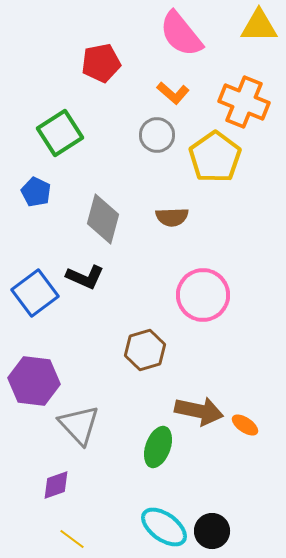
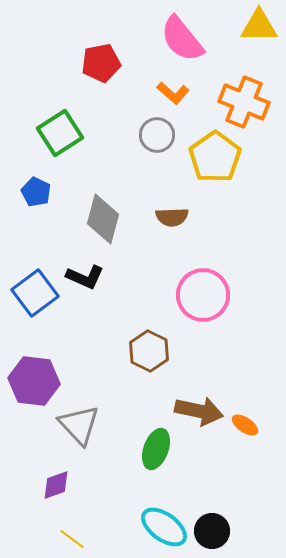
pink semicircle: moved 1 px right, 5 px down
brown hexagon: moved 4 px right, 1 px down; rotated 18 degrees counterclockwise
green ellipse: moved 2 px left, 2 px down
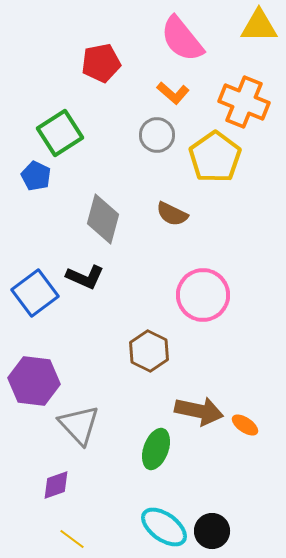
blue pentagon: moved 16 px up
brown semicircle: moved 3 px up; rotated 28 degrees clockwise
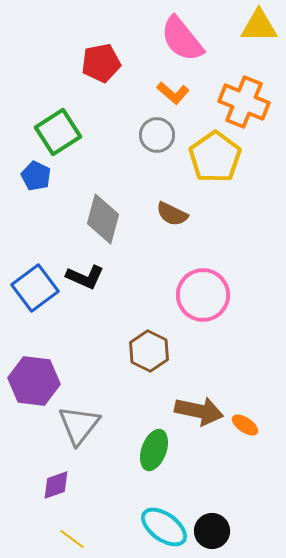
green square: moved 2 px left, 1 px up
blue square: moved 5 px up
gray triangle: rotated 21 degrees clockwise
green ellipse: moved 2 px left, 1 px down
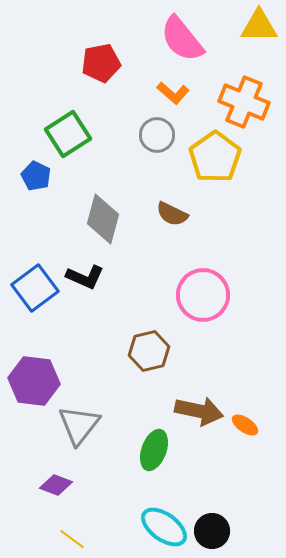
green square: moved 10 px right, 2 px down
brown hexagon: rotated 21 degrees clockwise
purple diamond: rotated 40 degrees clockwise
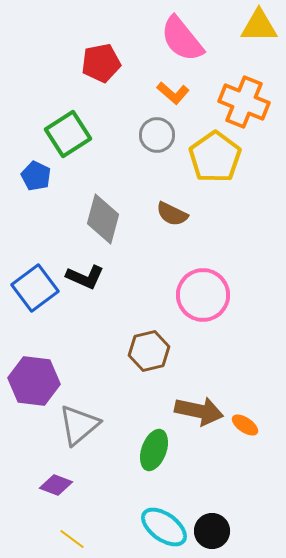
gray triangle: rotated 12 degrees clockwise
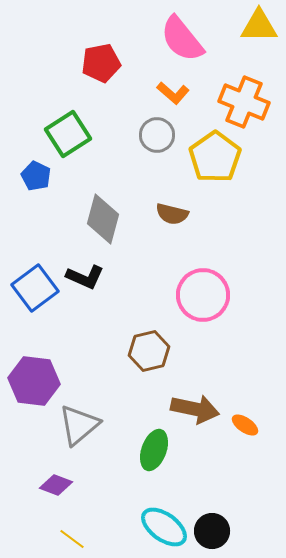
brown semicircle: rotated 12 degrees counterclockwise
brown arrow: moved 4 px left, 2 px up
